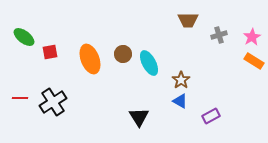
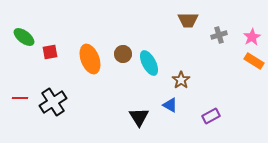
blue triangle: moved 10 px left, 4 px down
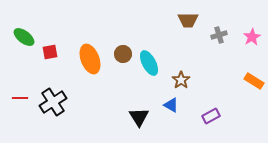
orange rectangle: moved 20 px down
blue triangle: moved 1 px right
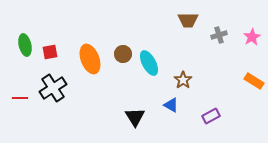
green ellipse: moved 1 px right, 8 px down; rotated 40 degrees clockwise
brown star: moved 2 px right
black cross: moved 14 px up
black triangle: moved 4 px left
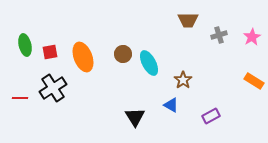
orange ellipse: moved 7 px left, 2 px up
